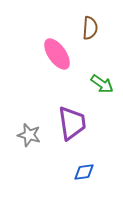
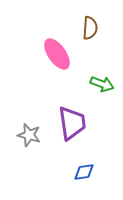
green arrow: rotated 15 degrees counterclockwise
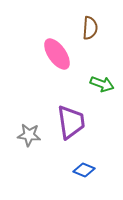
purple trapezoid: moved 1 px left, 1 px up
gray star: rotated 10 degrees counterclockwise
blue diamond: moved 2 px up; rotated 30 degrees clockwise
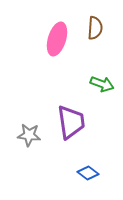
brown semicircle: moved 5 px right
pink ellipse: moved 15 px up; rotated 52 degrees clockwise
blue diamond: moved 4 px right, 3 px down; rotated 15 degrees clockwise
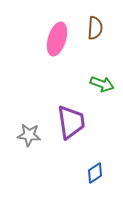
blue diamond: moved 7 px right; rotated 70 degrees counterclockwise
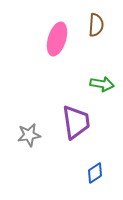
brown semicircle: moved 1 px right, 3 px up
green arrow: rotated 10 degrees counterclockwise
purple trapezoid: moved 5 px right
gray star: rotated 15 degrees counterclockwise
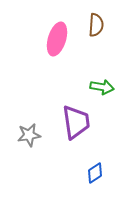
green arrow: moved 3 px down
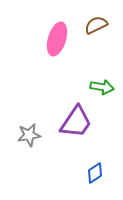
brown semicircle: rotated 120 degrees counterclockwise
purple trapezoid: rotated 42 degrees clockwise
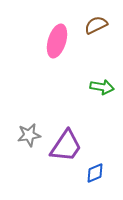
pink ellipse: moved 2 px down
purple trapezoid: moved 10 px left, 24 px down
blue diamond: rotated 10 degrees clockwise
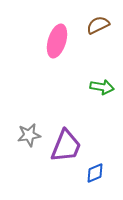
brown semicircle: moved 2 px right
purple trapezoid: rotated 12 degrees counterclockwise
